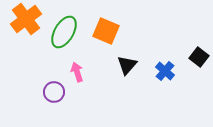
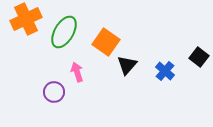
orange cross: rotated 12 degrees clockwise
orange square: moved 11 px down; rotated 12 degrees clockwise
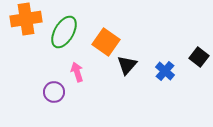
orange cross: rotated 16 degrees clockwise
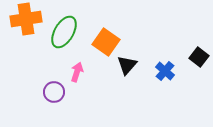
pink arrow: rotated 36 degrees clockwise
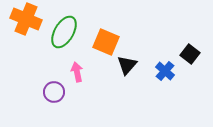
orange cross: rotated 32 degrees clockwise
orange square: rotated 12 degrees counterclockwise
black square: moved 9 px left, 3 px up
pink arrow: rotated 30 degrees counterclockwise
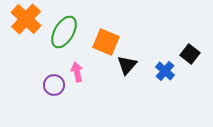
orange cross: rotated 20 degrees clockwise
purple circle: moved 7 px up
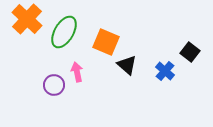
orange cross: moved 1 px right
black square: moved 2 px up
black triangle: rotated 30 degrees counterclockwise
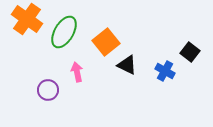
orange cross: rotated 8 degrees counterclockwise
orange square: rotated 28 degrees clockwise
black triangle: rotated 15 degrees counterclockwise
blue cross: rotated 12 degrees counterclockwise
purple circle: moved 6 px left, 5 px down
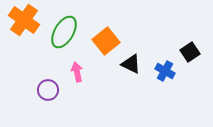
orange cross: moved 3 px left, 1 px down
orange square: moved 1 px up
black square: rotated 18 degrees clockwise
black triangle: moved 4 px right, 1 px up
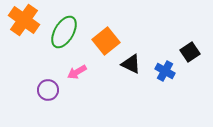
pink arrow: rotated 108 degrees counterclockwise
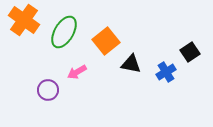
black triangle: rotated 15 degrees counterclockwise
blue cross: moved 1 px right, 1 px down; rotated 30 degrees clockwise
